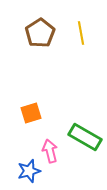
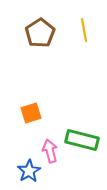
yellow line: moved 3 px right, 3 px up
green rectangle: moved 3 px left, 3 px down; rotated 16 degrees counterclockwise
blue star: rotated 15 degrees counterclockwise
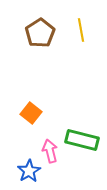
yellow line: moved 3 px left
orange square: rotated 35 degrees counterclockwise
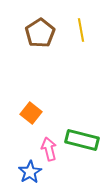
pink arrow: moved 1 px left, 2 px up
blue star: moved 1 px right, 1 px down
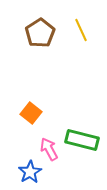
yellow line: rotated 15 degrees counterclockwise
pink arrow: rotated 15 degrees counterclockwise
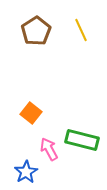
brown pentagon: moved 4 px left, 2 px up
blue star: moved 4 px left
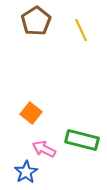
brown pentagon: moved 10 px up
pink arrow: moved 5 px left; rotated 35 degrees counterclockwise
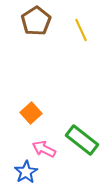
orange square: rotated 10 degrees clockwise
green rectangle: rotated 24 degrees clockwise
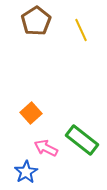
pink arrow: moved 2 px right, 1 px up
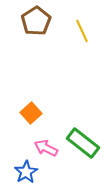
yellow line: moved 1 px right, 1 px down
green rectangle: moved 1 px right, 3 px down
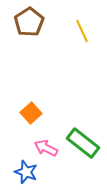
brown pentagon: moved 7 px left, 1 px down
blue star: rotated 20 degrees counterclockwise
